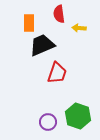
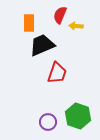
red semicircle: moved 1 px right, 1 px down; rotated 30 degrees clockwise
yellow arrow: moved 3 px left, 2 px up
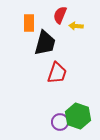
black trapezoid: moved 3 px right, 2 px up; rotated 128 degrees clockwise
purple circle: moved 12 px right
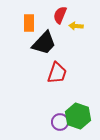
black trapezoid: moved 1 px left; rotated 28 degrees clockwise
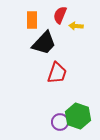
orange rectangle: moved 3 px right, 3 px up
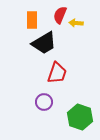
yellow arrow: moved 3 px up
black trapezoid: rotated 16 degrees clockwise
green hexagon: moved 2 px right, 1 px down
purple circle: moved 16 px left, 20 px up
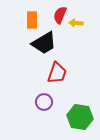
green hexagon: rotated 10 degrees counterclockwise
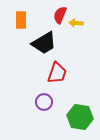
orange rectangle: moved 11 px left
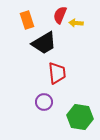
orange rectangle: moved 6 px right; rotated 18 degrees counterclockwise
red trapezoid: rotated 25 degrees counterclockwise
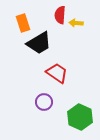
red semicircle: rotated 18 degrees counterclockwise
orange rectangle: moved 4 px left, 3 px down
black trapezoid: moved 5 px left
red trapezoid: rotated 50 degrees counterclockwise
green hexagon: rotated 15 degrees clockwise
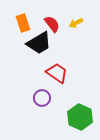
red semicircle: moved 8 px left, 9 px down; rotated 138 degrees clockwise
yellow arrow: rotated 32 degrees counterclockwise
purple circle: moved 2 px left, 4 px up
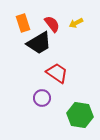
green hexagon: moved 2 px up; rotated 15 degrees counterclockwise
